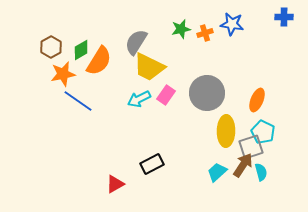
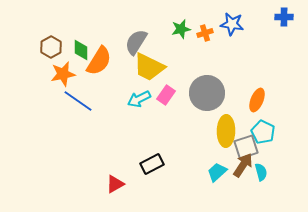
green diamond: rotated 60 degrees counterclockwise
gray square: moved 5 px left
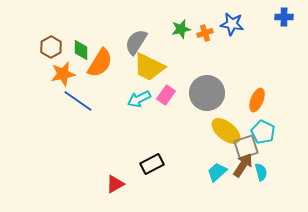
orange semicircle: moved 1 px right, 2 px down
yellow ellipse: rotated 52 degrees counterclockwise
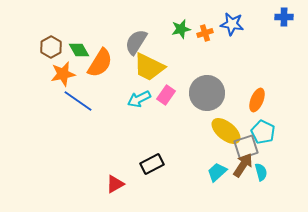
green diamond: moved 2 px left; rotated 30 degrees counterclockwise
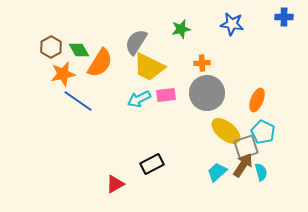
orange cross: moved 3 px left, 30 px down; rotated 14 degrees clockwise
pink rectangle: rotated 48 degrees clockwise
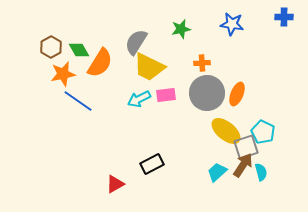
orange ellipse: moved 20 px left, 6 px up
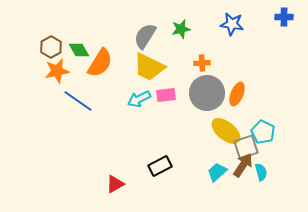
gray semicircle: moved 9 px right, 6 px up
orange star: moved 6 px left, 3 px up
black rectangle: moved 8 px right, 2 px down
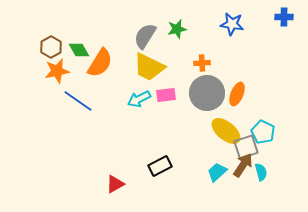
green star: moved 4 px left
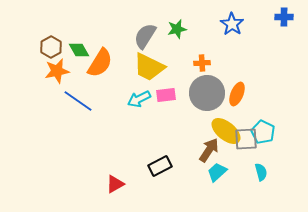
blue star: rotated 25 degrees clockwise
gray square: moved 8 px up; rotated 15 degrees clockwise
brown arrow: moved 34 px left, 15 px up
